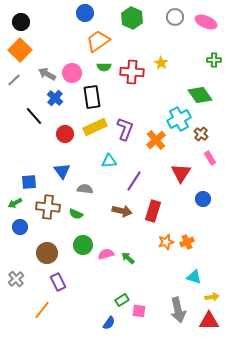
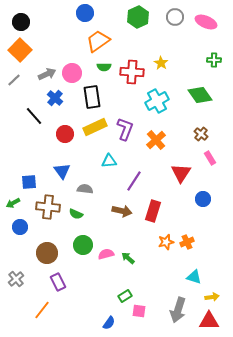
green hexagon at (132, 18): moved 6 px right, 1 px up; rotated 10 degrees clockwise
gray arrow at (47, 74): rotated 126 degrees clockwise
cyan cross at (179, 119): moved 22 px left, 18 px up
green arrow at (15, 203): moved 2 px left
green rectangle at (122, 300): moved 3 px right, 4 px up
gray arrow at (178, 310): rotated 30 degrees clockwise
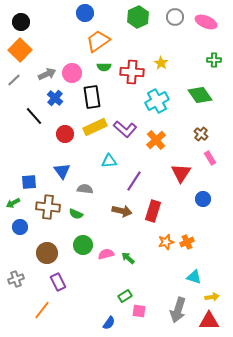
purple L-shape at (125, 129): rotated 110 degrees clockwise
gray cross at (16, 279): rotated 21 degrees clockwise
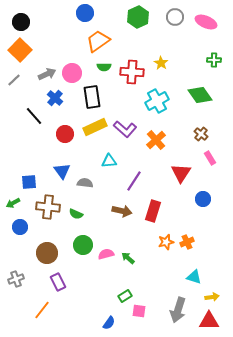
gray semicircle at (85, 189): moved 6 px up
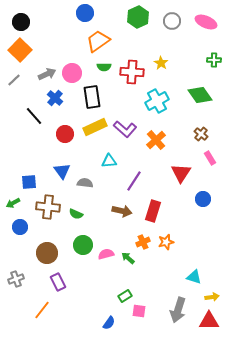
gray circle at (175, 17): moved 3 px left, 4 px down
orange cross at (187, 242): moved 44 px left
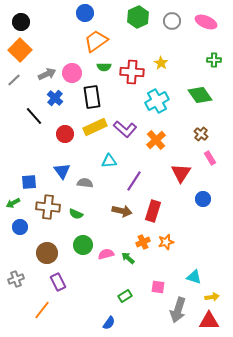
orange trapezoid at (98, 41): moved 2 px left
pink square at (139, 311): moved 19 px right, 24 px up
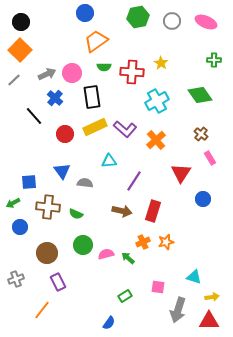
green hexagon at (138, 17): rotated 15 degrees clockwise
